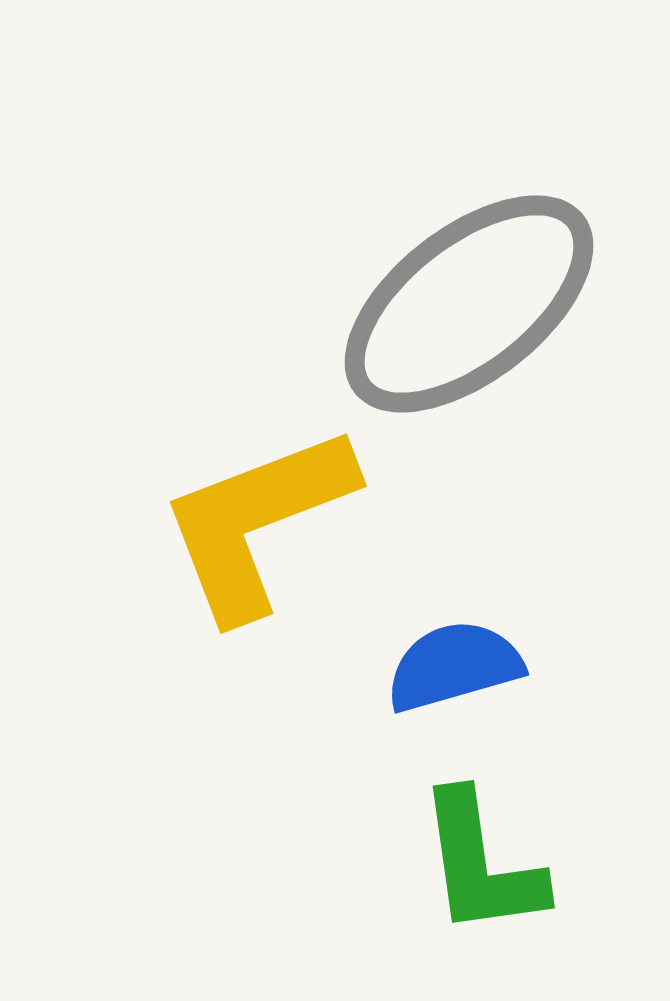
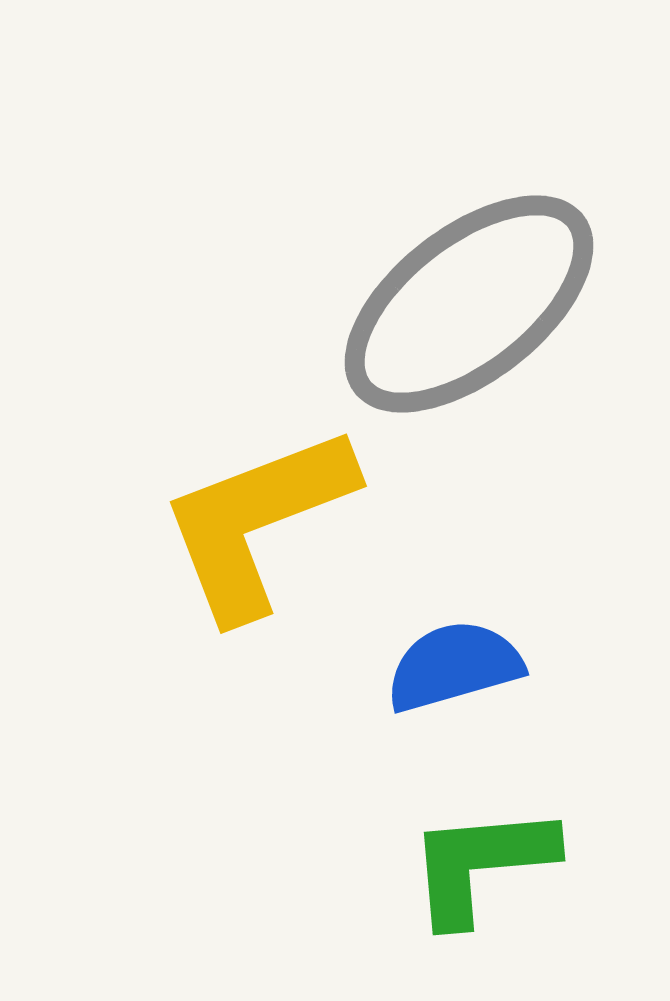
green L-shape: rotated 93 degrees clockwise
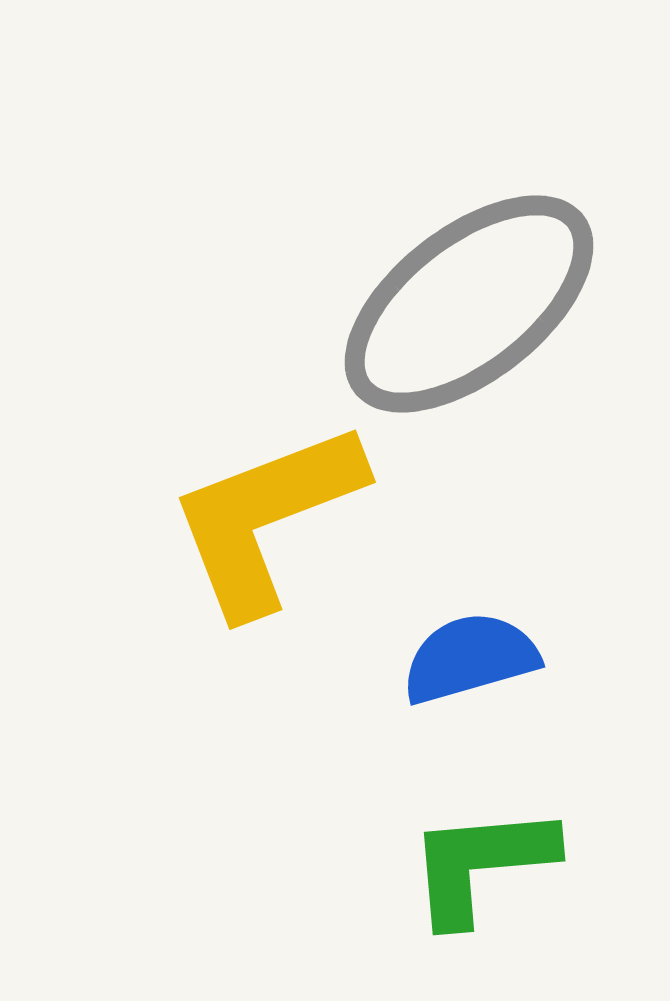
yellow L-shape: moved 9 px right, 4 px up
blue semicircle: moved 16 px right, 8 px up
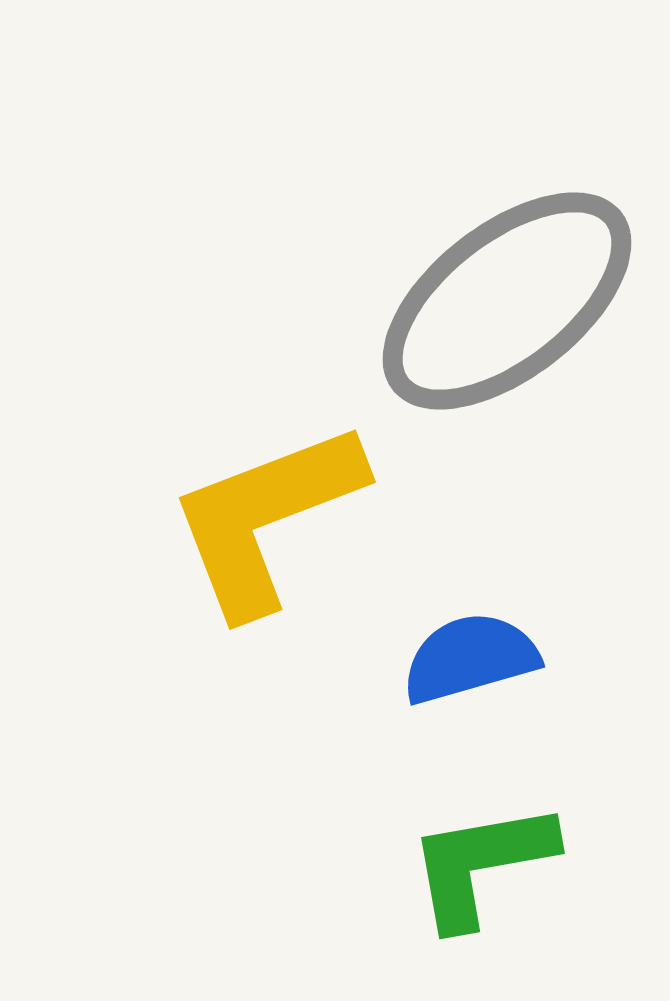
gray ellipse: moved 38 px right, 3 px up
green L-shape: rotated 5 degrees counterclockwise
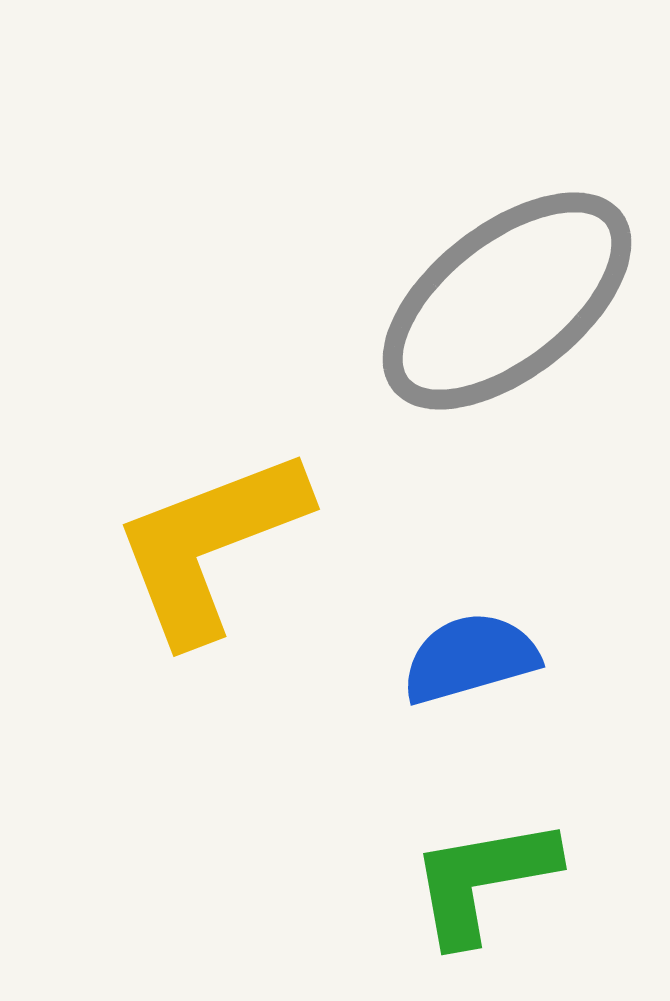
yellow L-shape: moved 56 px left, 27 px down
green L-shape: moved 2 px right, 16 px down
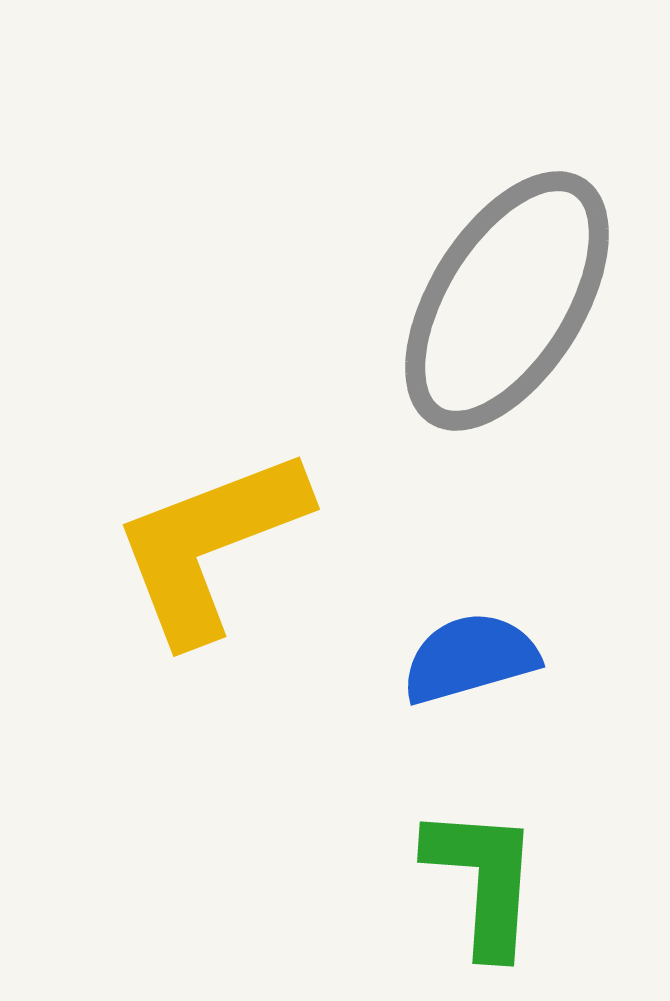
gray ellipse: rotated 20 degrees counterclockwise
green L-shape: rotated 104 degrees clockwise
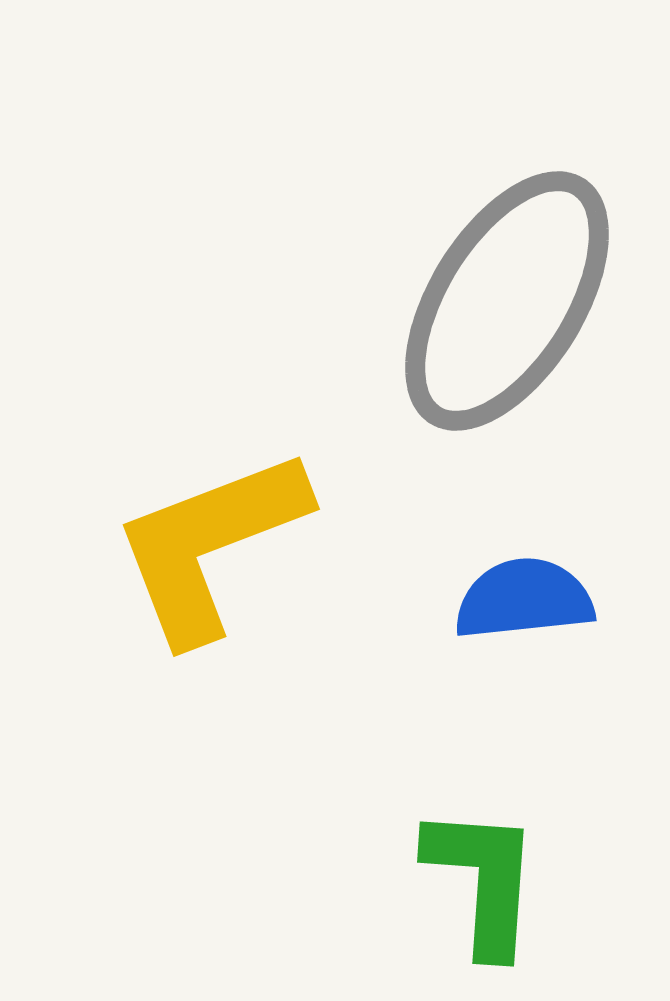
blue semicircle: moved 54 px right, 59 px up; rotated 10 degrees clockwise
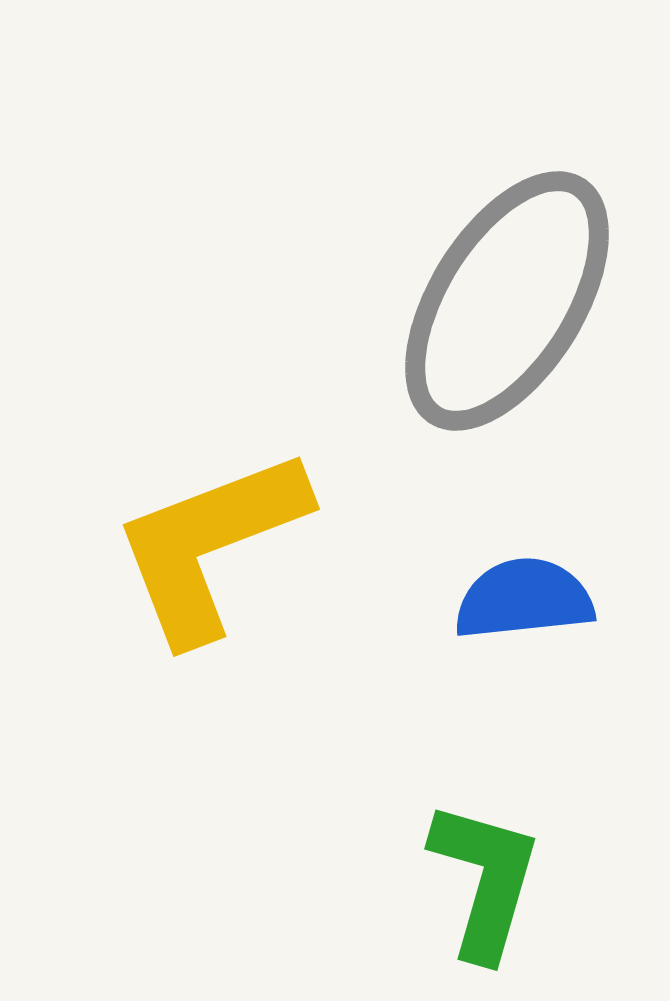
green L-shape: moved 2 px right; rotated 12 degrees clockwise
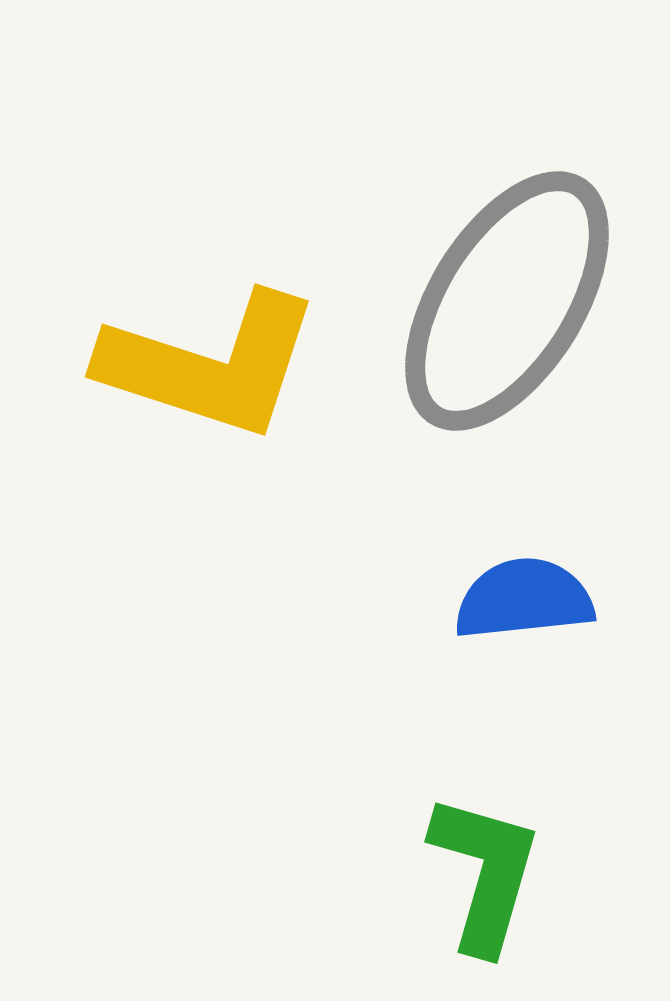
yellow L-shape: moved 180 px up; rotated 141 degrees counterclockwise
green L-shape: moved 7 px up
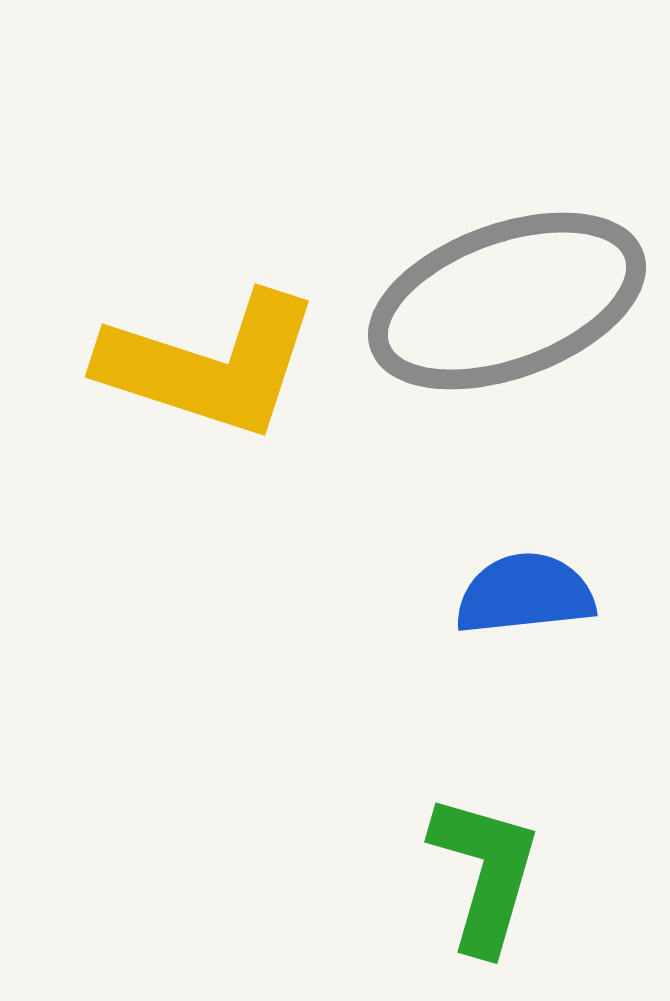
gray ellipse: rotated 38 degrees clockwise
blue semicircle: moved 1 px right, 5 px up
